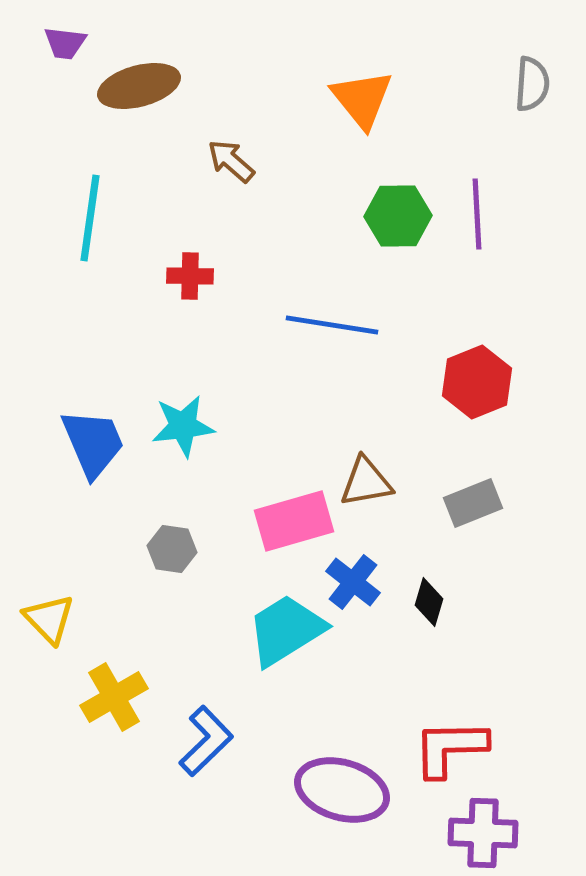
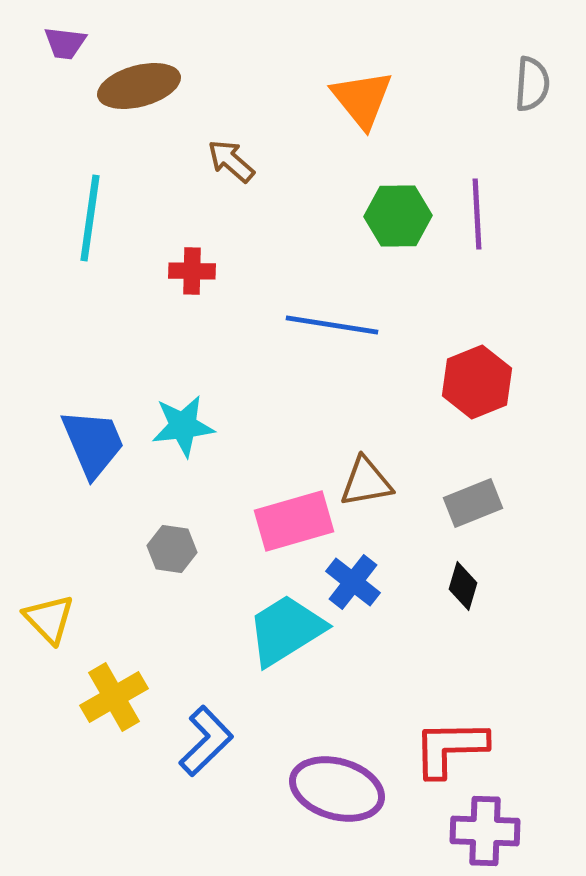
red cross: moved 2 px right, 5 px up
black diamond: moved 34 px right, 16 px up
purple ellipse: moved 5 px left, 1 px up
purple cross: moved 2 px right, 2 px up
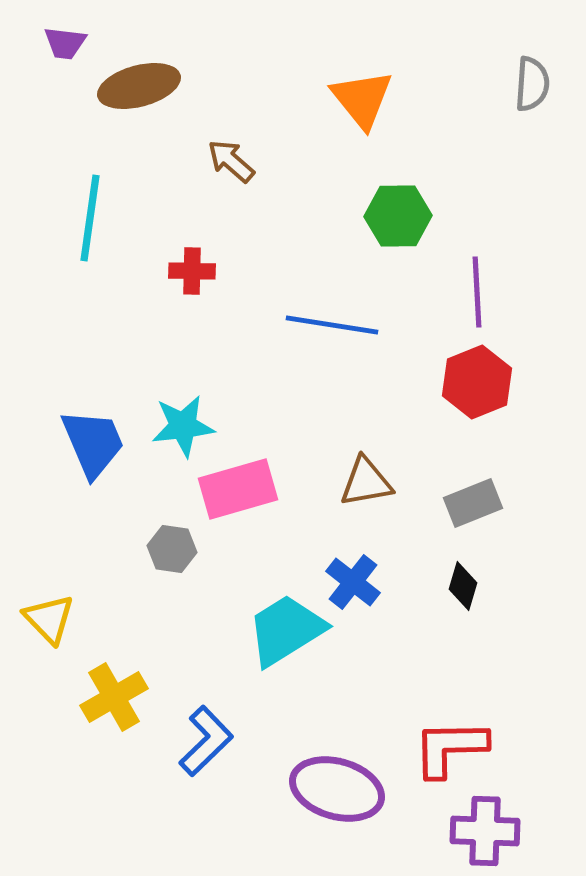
purple line: moved 78 px down
pink rectangle: moved 56 px left, 32 px up
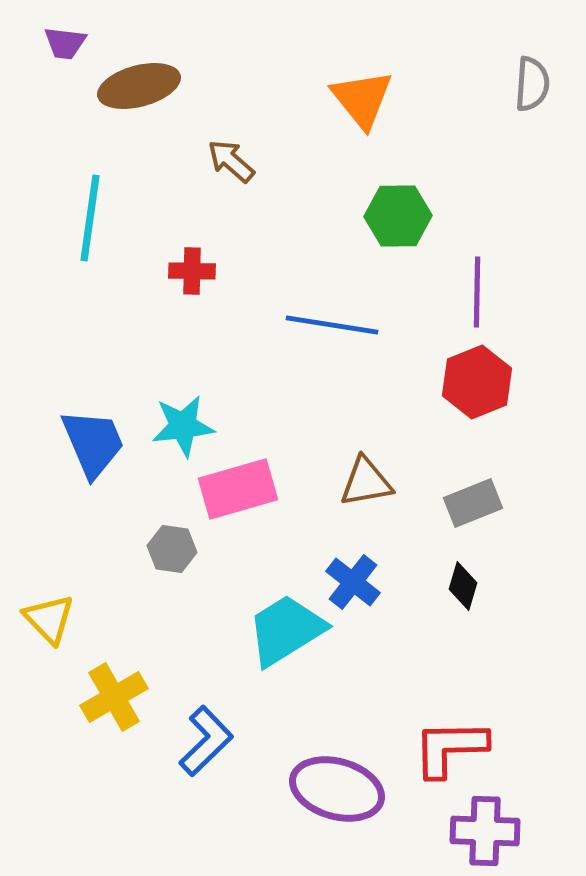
purple line: rotated 4 degrees clockwise
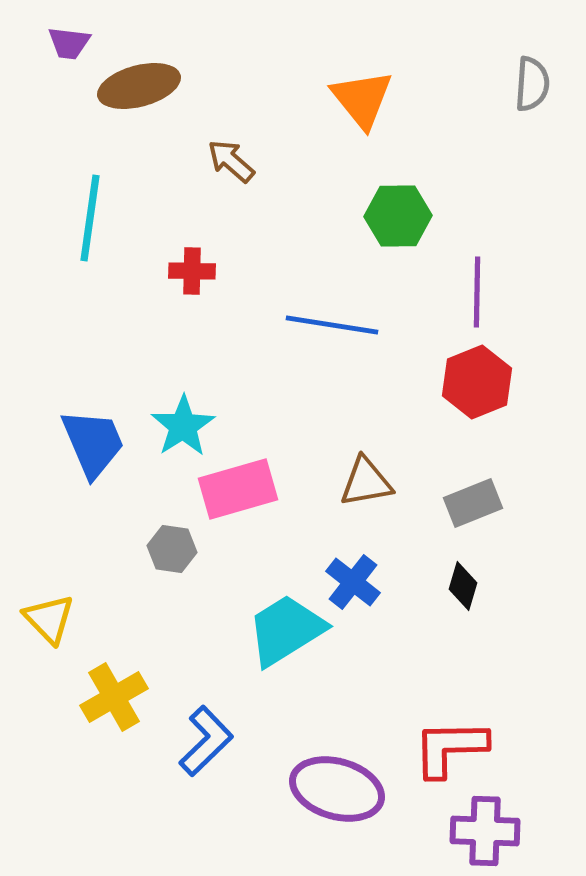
purple trapezoid: moved 4 px right
cyan star: rotated 26 degrees counterclockwise
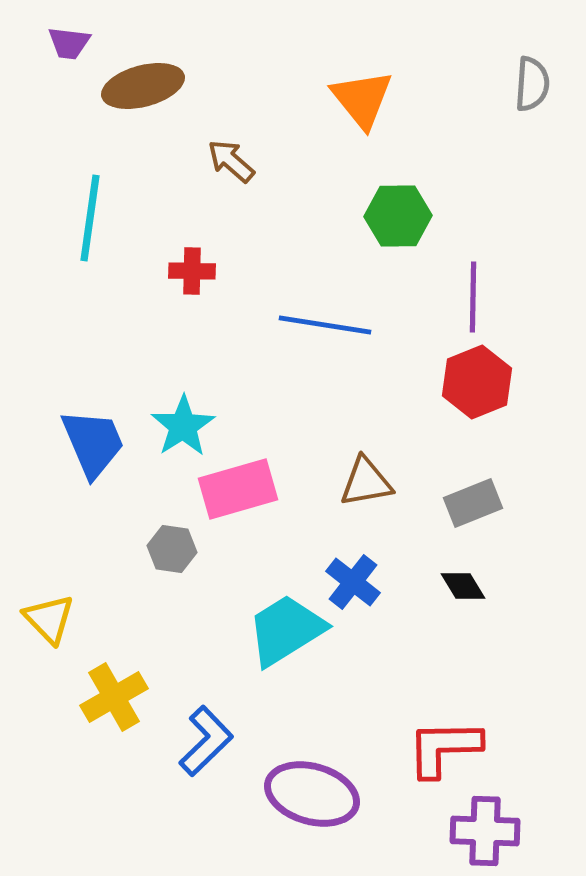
brown ellipse: moved 4 px right
purple line: moved 4 px left, 5 px down
blue line: moved 7 px left
black diamond: rotated 48 degrees counterclockwise
red L-shape: moved 6 px left
purple ellipse: moved 25 px left, 5 px down
